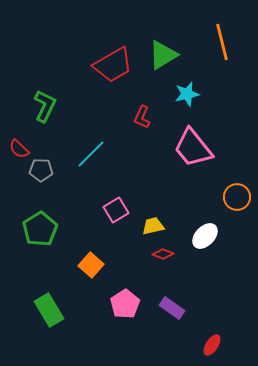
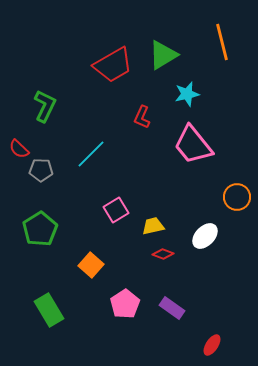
pink trapezoid: moved 3 px up
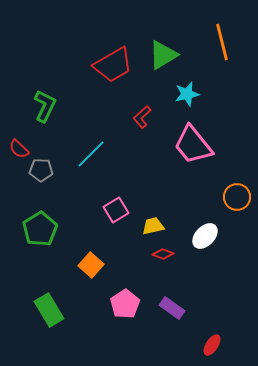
red L-shape: rotated 25 degrees clockwise
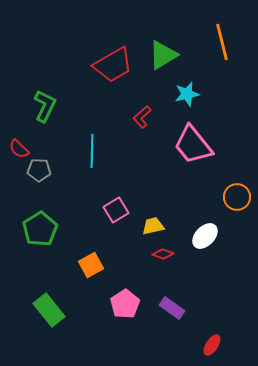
cyan line: moved 1 px right, 3 px up; rotated 44 degrees counterclockwise
gray pentagon: moved 2 px left
orange square: rotated 20 degrees clockwise
green rectangle: rotated 8 degrees counterclockwise
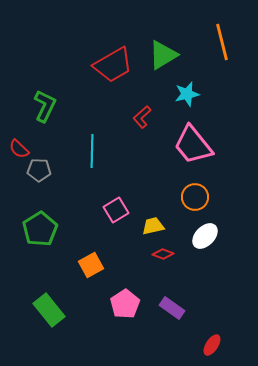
orange circle: moved 42 px left
